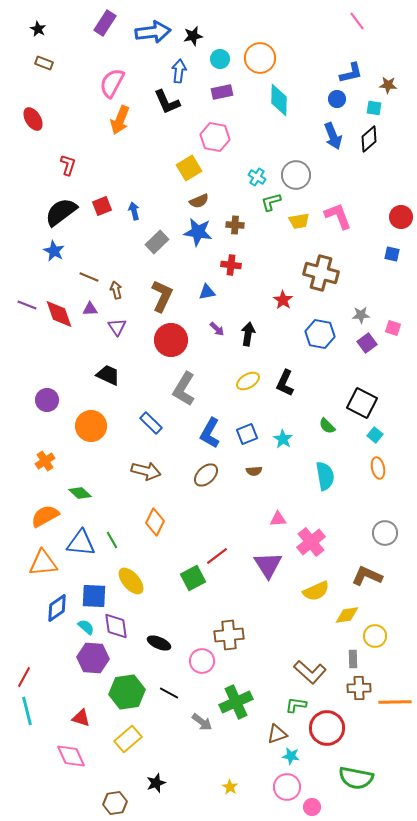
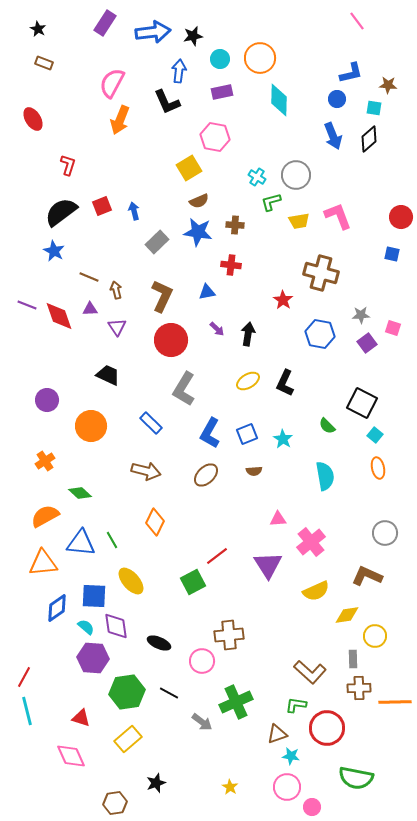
red diamond at (59, 314): moved 2 px down
green square at (193, 578): moved 4 px down
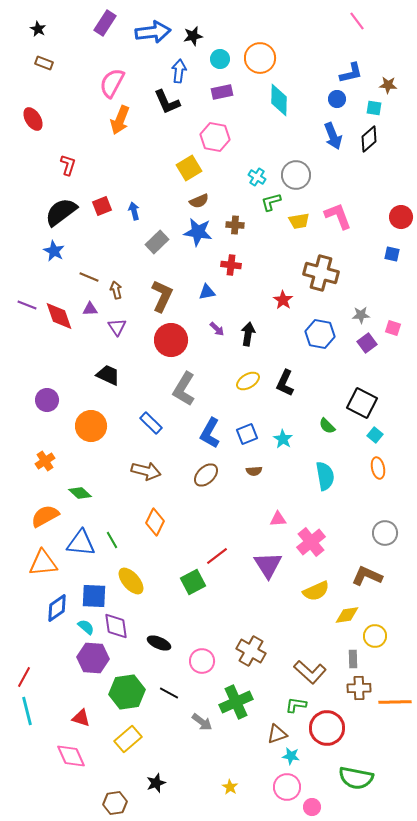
brown cross at (229, 635): moved 22 px right, 16 px down; rotated 36 degrees clockwise
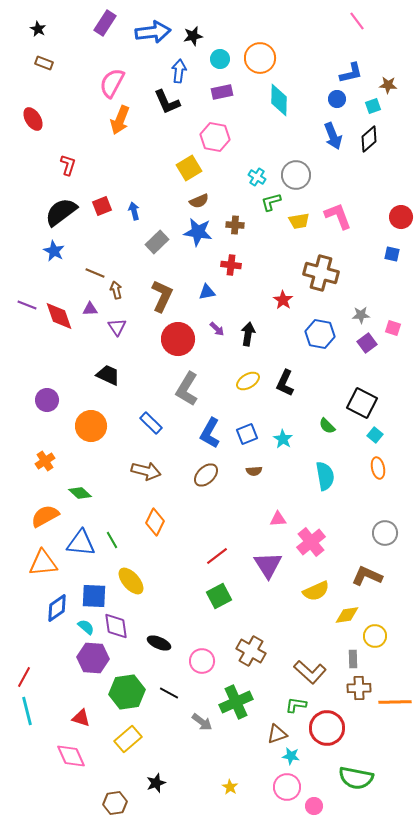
cyan square at (374, 108): moved 1 px left, 2 px up; rotated 28 degrees counterclockwise
brown line at (89, 277): moved 6 px right, 4 px up
red circle at (171, 340): moved 7 px right, 1 px up
gray L-shape at (184, 389): moved 3 px right
green square at (193, 582): moved 26 px right, 14 px down
pink circle at (312, 807): moved 2 px right, 1 px up
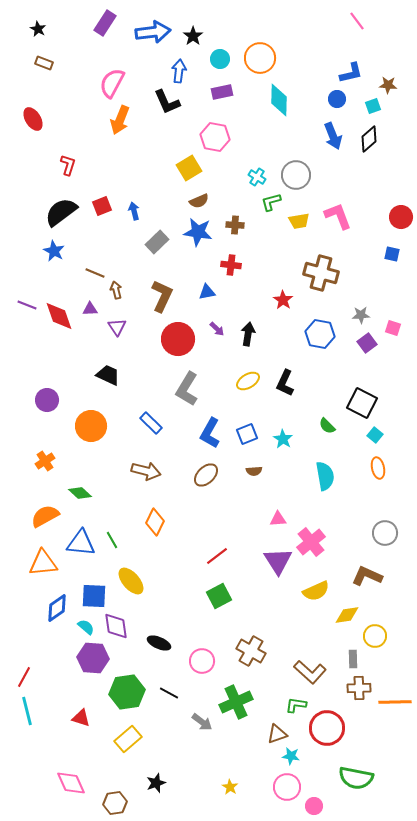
black star at (193, 36): rotated 24 degrees counterclockwise
purple triangle at (268, 565): moved 10 px right, 4 px up
pink diamond at (71, 756): moved 27 px down
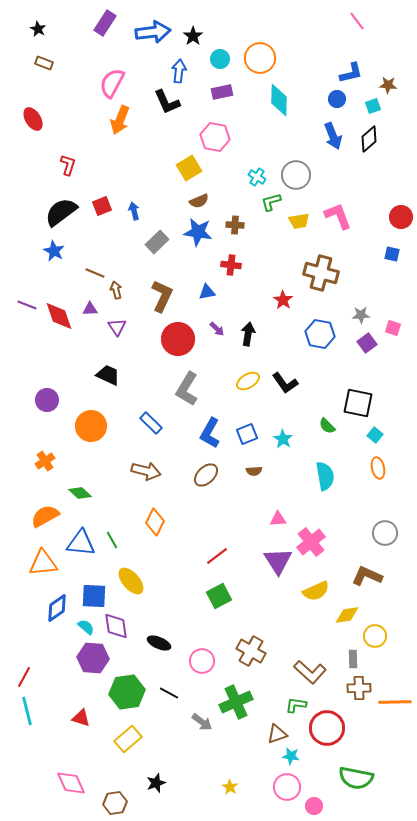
black L-shape at (285, 383): rotated 60 degrees counterclockwise
black square at (362, 403): moved 4 px left; rotated 16 degrees counterclockwise
